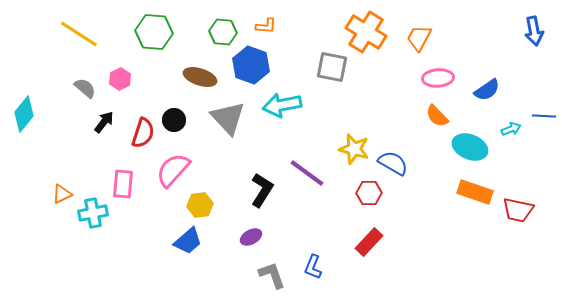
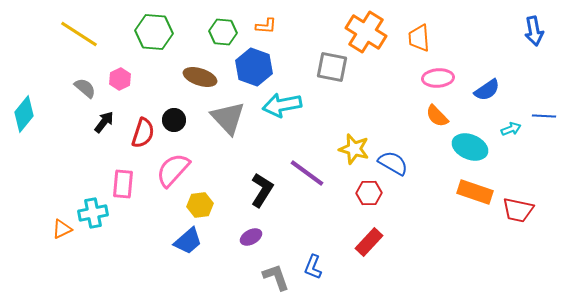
orange trapezoid at (419, 38): rotated 32 degrees counterclockwise
blue hexagon at (251, 65): moved 3 px right, 2 px down
orange triangle at (62, 194): moved 35 px down
gray L-shape at (272, 275): moved 4 px right, 2 px down
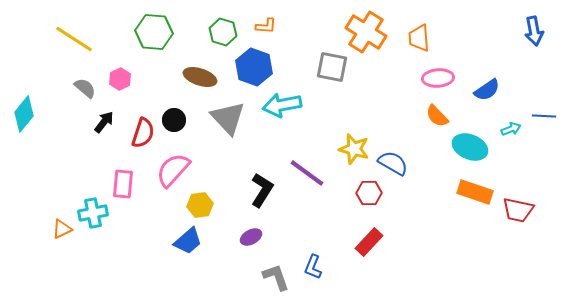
green hexagon at (223, 32): rotated 12 degrees clockwise
yellow line at (79, 34): moved 5 px left, 5 px down
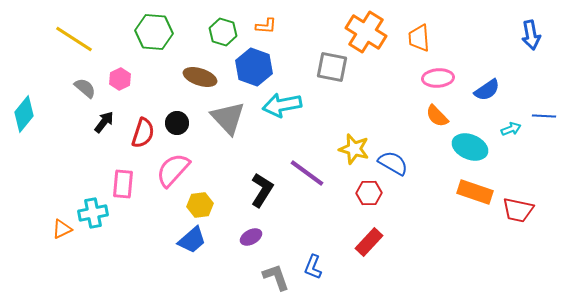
blue arrow at (534, 31): moved 3 px left, 4 px down
black circle at (174, 120): moved 3 px right, 3 px down
blue trapezoid at (188, 241): moved 4 px right, 1 px up
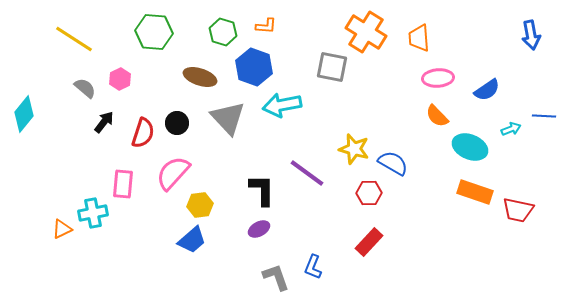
pink semicircle at (173, 170): moved 3 px down
black L-shape at (262, 190): rotated 32 degrees counterclockwise
purple ellipse at (251, 237): moved 8 px right, 8 px up
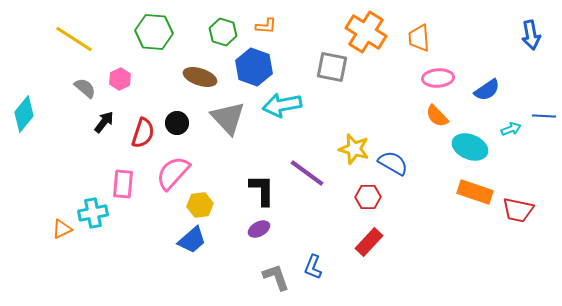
red hexagon at (369, 193): moved 1 px left, 4 px down
